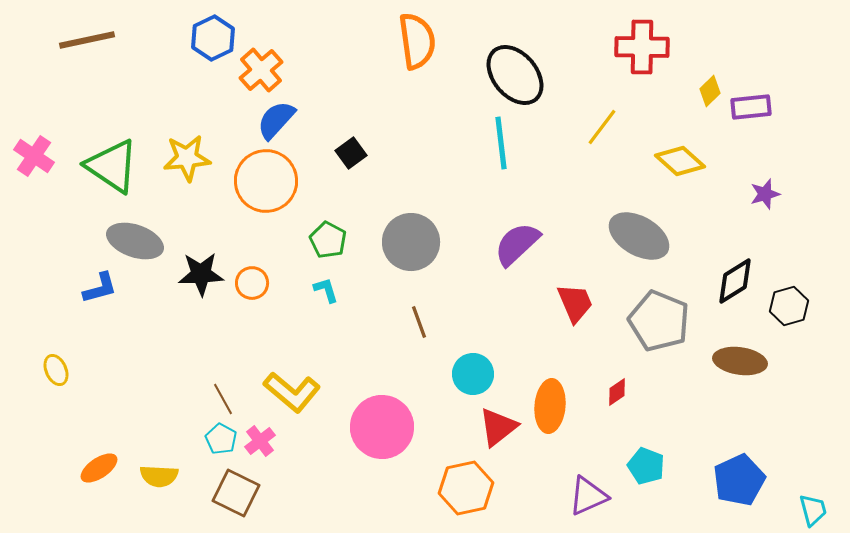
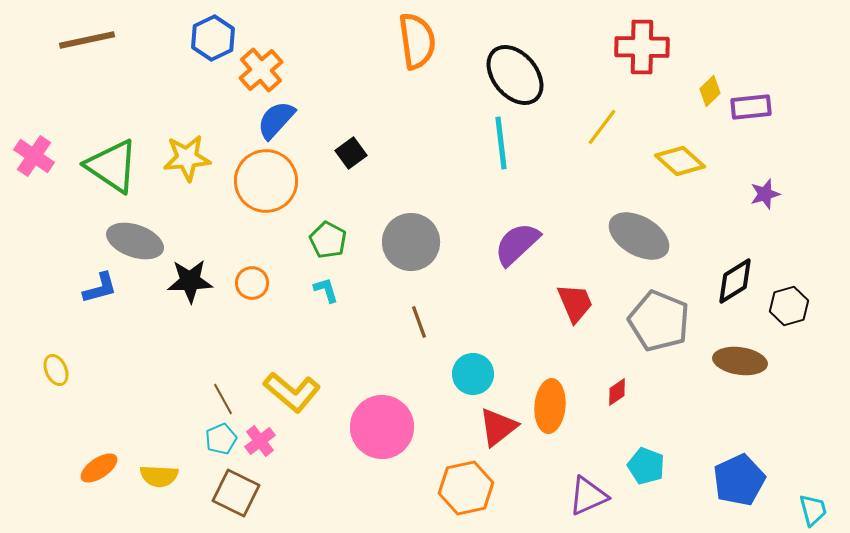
black star at (201, 274): moved 11 px left, 7 px down
cyan pentagon at (221, 439): rotated 20 degrees clockwise
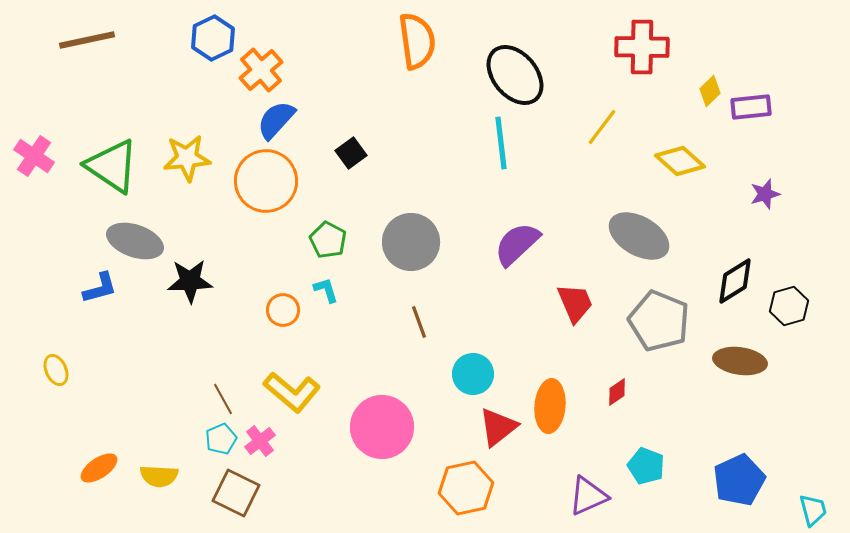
orange circle at (252, 283): moved 31 px right, 27 px down
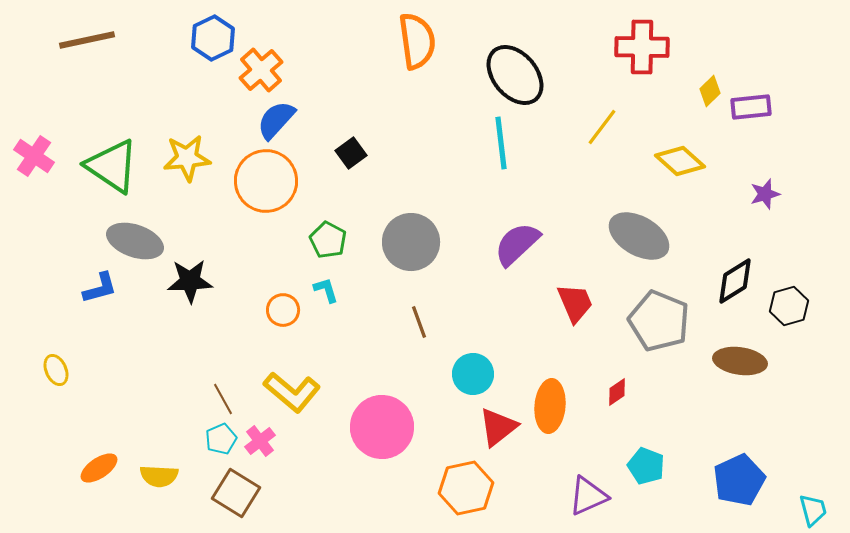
brown square at (236, 493): rotated 6 degrees clockwise
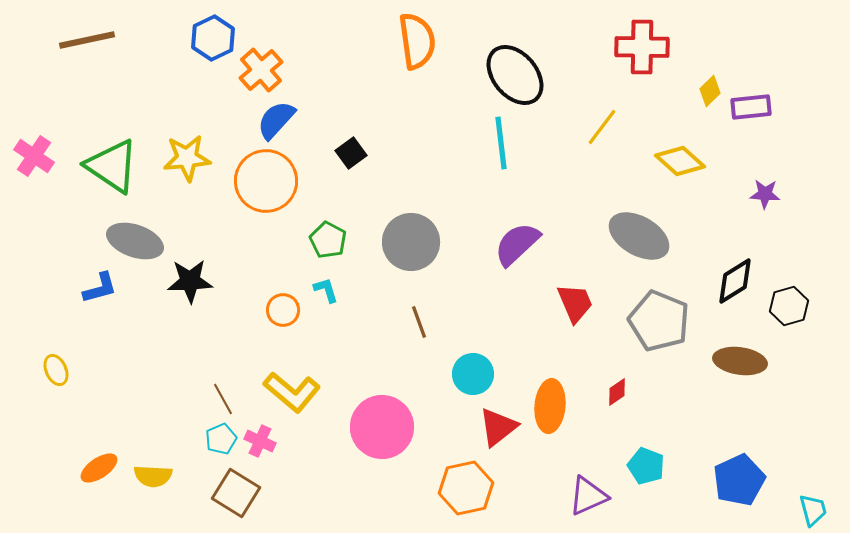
purple star at (765, 194): rotated 20 degrees clockwise
pink cross at (260, 441): rotated 28 degrees counterclockwise
yellow semicircle at (159, 476): moved 6 px left
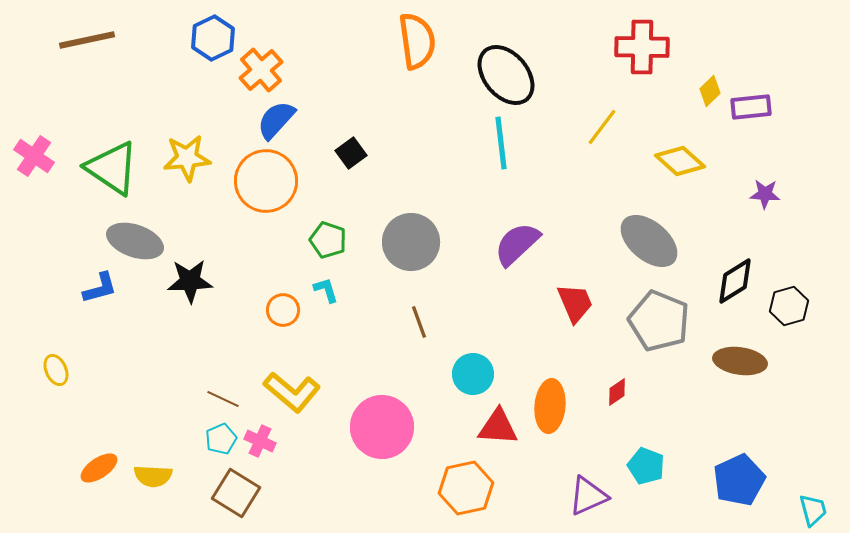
black ellipse at (515, 75): moved 9 px left
green triangle at (112, 166): moved 2 px down
gray ellipse at (639, 236): moved 10 px right, 5 px down; rotated 10 degrees clockwise
green pentagon at (328, 240): rotated 9 degrees counterclockwise
brown line at (223, 399): rotated 36 degrees counterclockwise
red triangle at (498, 427): rotated 42 degrees clockwise
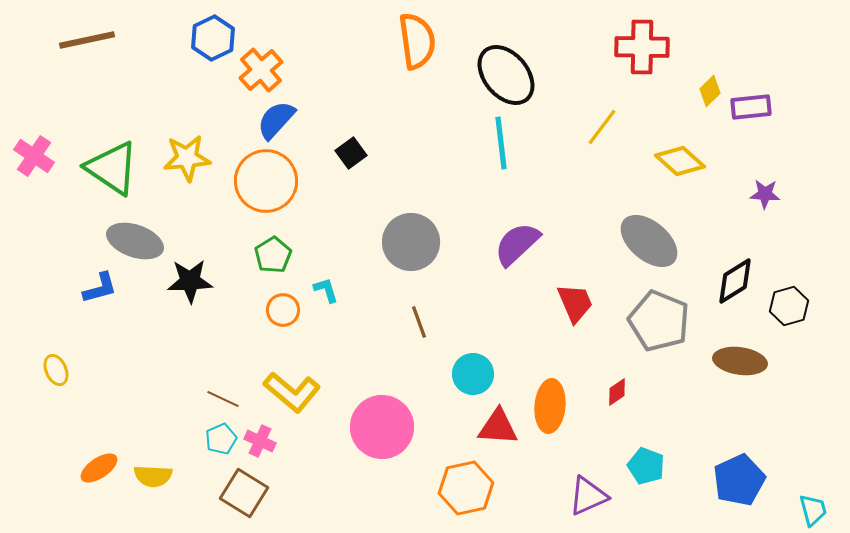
green pentagon at (328, 240): moved 55 px left, 15 px down; rotated 21 degrees clockwise
brown square at (236, 493): moved 8 px right
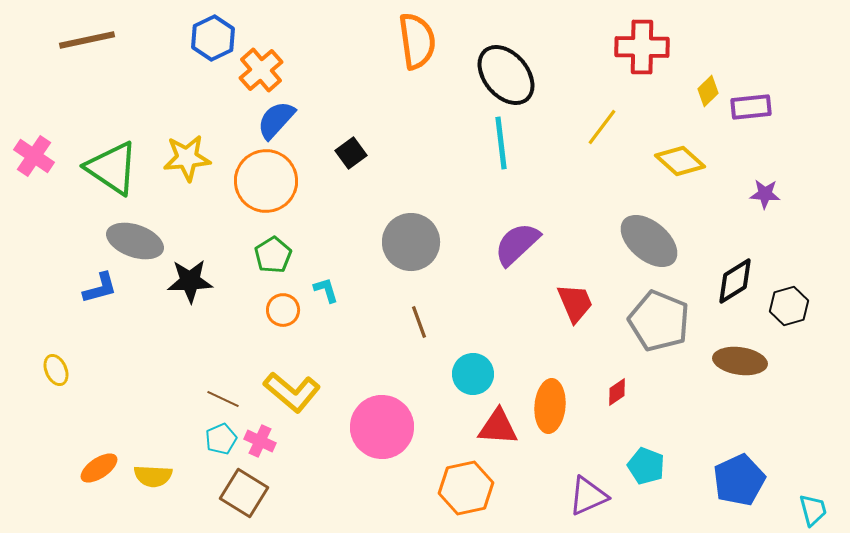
yellow diamond at (710, 91): moved 2 px left
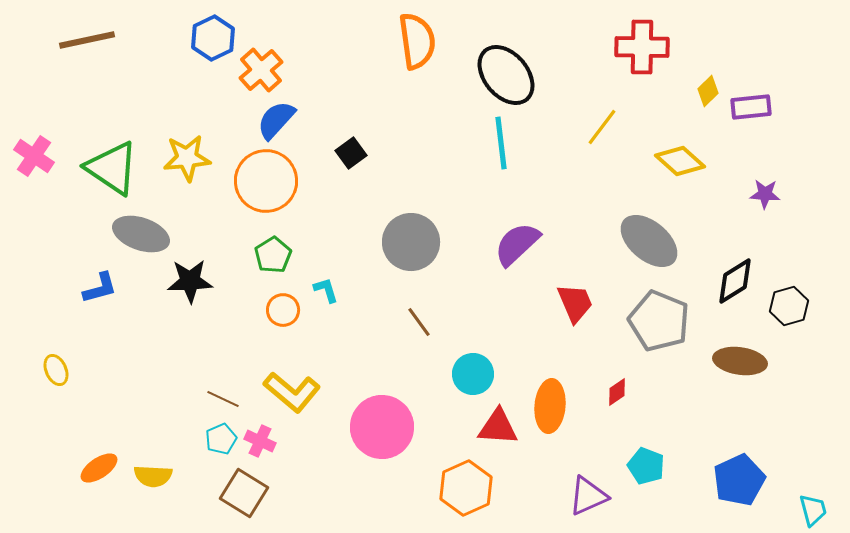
gray ellipse at (135, 241): moved 6 px right, 7 px up
brown line at (419, 322): rotated 16 degrees counterclockwise
orange hexagon at (466, 488): rotated 12 degrees counterclockwise
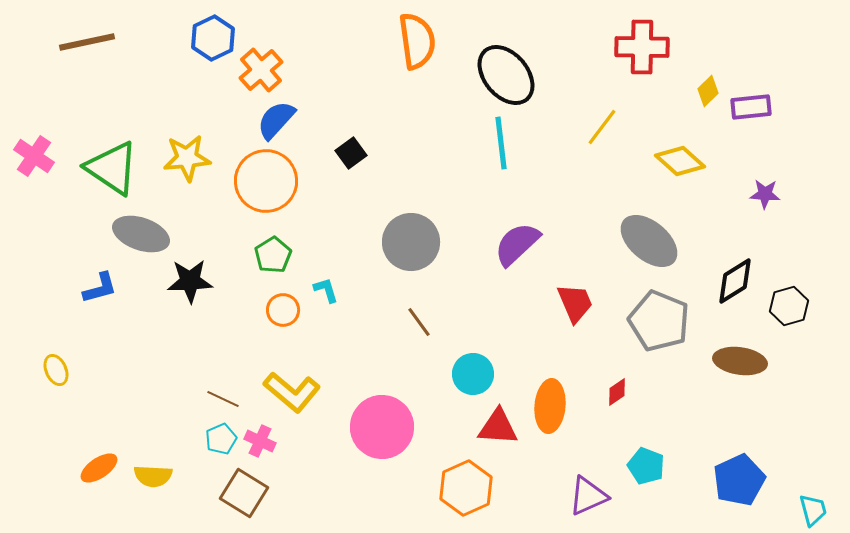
brown line at (87, 40): moved 2 px down
